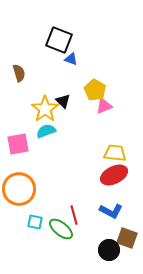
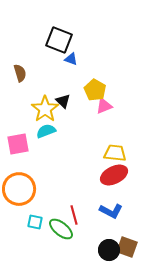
brown semicircle: moved 1 px right
brown square: moved 9 px down
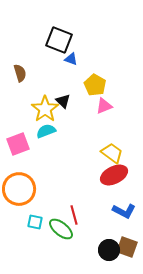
yellow pentagon: moved 5 px up
pink square: rotated 10 degrees counterclockwise
yellow trapezoid: moved 3 px left; rotated 30 degrees clockwise
blue L-shape: moved 13 px right
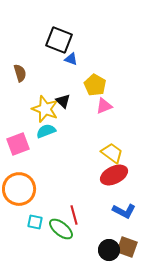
yellow star: rotated 16 degrees counterclockwise
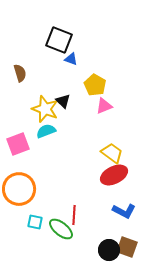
red line: rotated 18 degrees clockwise
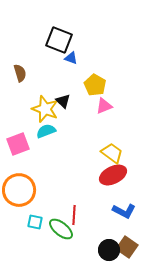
blue triangle: moved 1 px up
red ellipse: moved 1 px left
orange circle: moved 1 px down
brown square: rotated 15 degrees clockwise
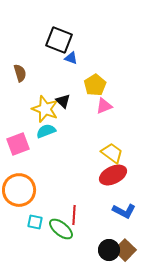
yellow pentagon: rotated 10 degrees clockwise
brown square: moved 2 px left, 3 px down; rotated 10 degrees clockwise
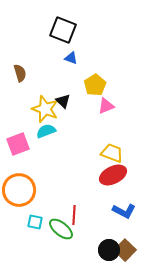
black square: moved 4 px right, 10 px up
pink triangle: moved 2 px right
yellow trapezoid: rotated 15 degrees counterclockwise
